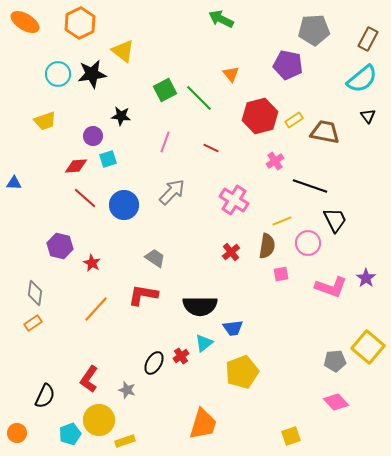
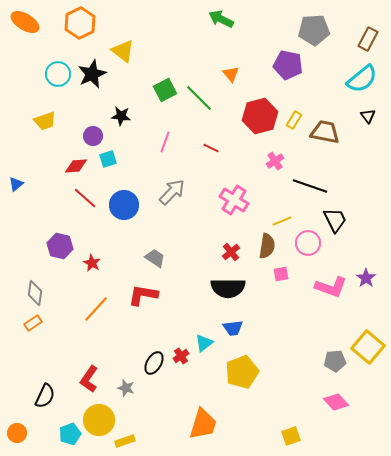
black star at (92, 74): rotated 16 degrees counterclockwise
yellow rectangle at (294, 120): rotated 24 degrees counterclockwise
blue triangle at (14, 183): moved 2 px right, 1 px down; rotated 42 degrees counterclockwise
black semicircle at (200, 306): moved 28 px right, 18 px up
gray star at (127, 390): moved 1 px left, 2 px up
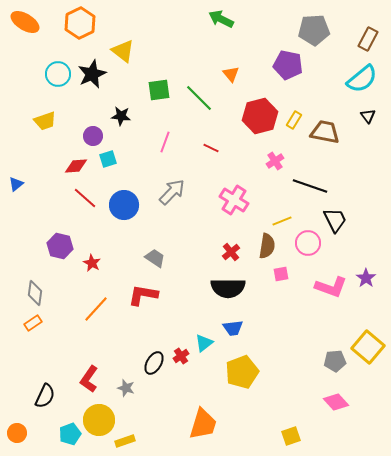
green square at (165, 90): moved 6 px left; rotated 20 degrees clockwise
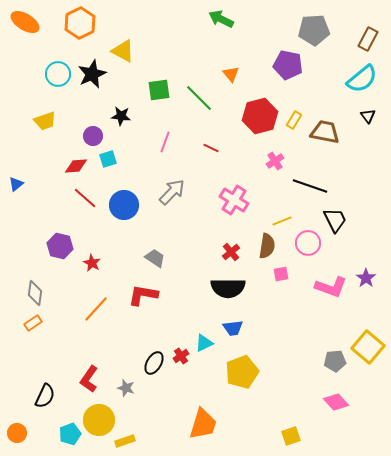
yellow triangle at (123, 51): rotated 10 degrees counterclockwise
cyan triangle at (204, 343): rotated 12 degrees clockwise
